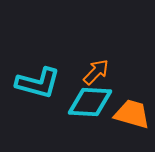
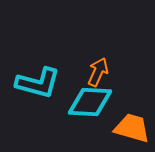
orange arrow: moved 2 px right; rotated 20 degrees counterclockwise
orange trapezoid: moved 14 px down
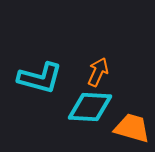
cyan L-shape: moved 2 px right, 5 px up
cyan diamond: moved 5 px down
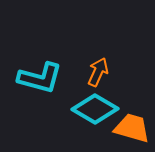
cyan diamond: moved 5 px right, 2 px down; rotated 27 degrees clockwise
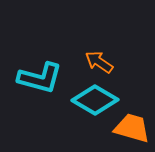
orange arrow: moved 1 px right, 10 px up; rotated 80 degrees counterclockwise
cyan diamond: moved 9 px up
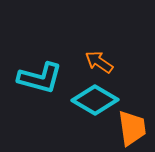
orange trapezoid: rotated 66 degrees clockwise
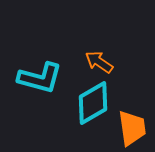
cyan diamond: moved 2 px left, 3 px down; rotated 60 degrees counterclockwise
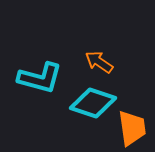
cyan diamond: rotated 48 degrees clockwise
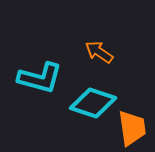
orange arrow: moved 10 px up
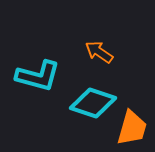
cyan L-shape: moved 2 px left, 2 px up
orange trapezoid: rotated 24 degrees clockwise
